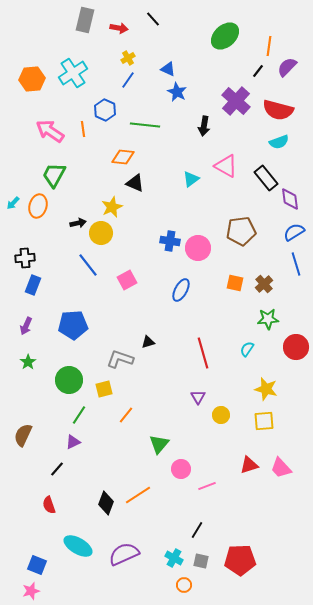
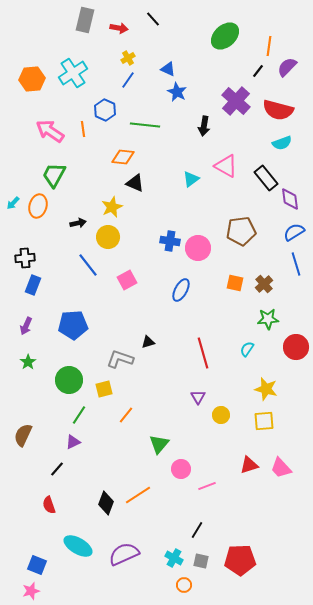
cyan semicircle at (279, 142): moved 3 px right, 1 px down
yellow circle at (101, 233): moved 7 px right, 4 px down
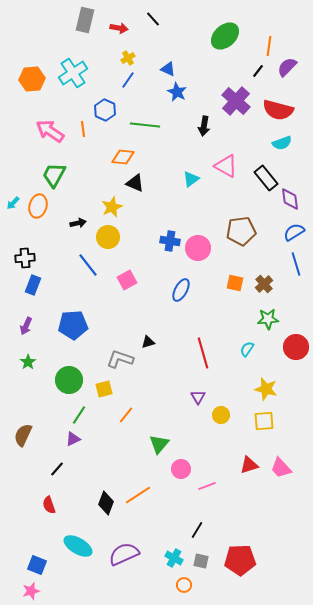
purple triangle at (73, 442): moved 3 px up
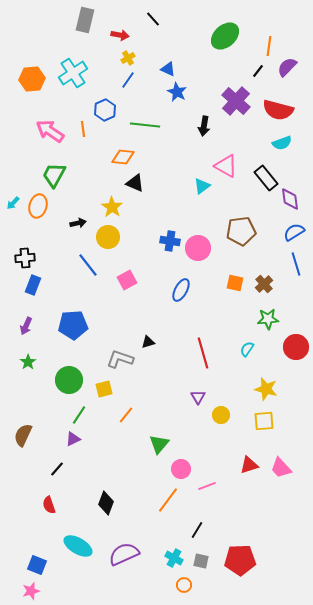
red arrow at (119, 28): moved 1 px right, 7 px down
blue hexagon at (105, 110): rotated 10 degrees clockwise
cyan triangle at (191, 179): moved 11 px right, 7 px down
yellow star at (112, 207): rotated 15 degrees counterclockwise
orange line at (138, 495): moved 30 px right, 5 px down; rotated 20 degrees counterclockwise
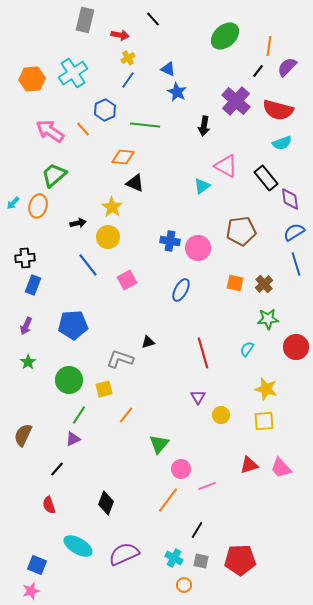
orange line at (83, 129): rotated 35 degrees counterclockwise
green trapezoid at (54, 175): rotated 20 degrees clockwise
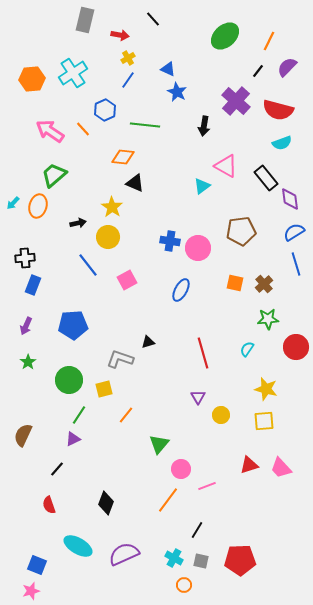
orange line at (269, 46): moved 5 px up; rotated 18 degrees clockwise
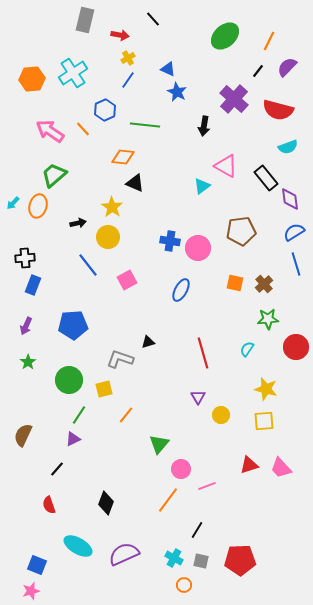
purple cross at (236, 101): moved 2 px left, 2 px up
cyan semicircle at (282, 143): moved 6 px right, 4 px down
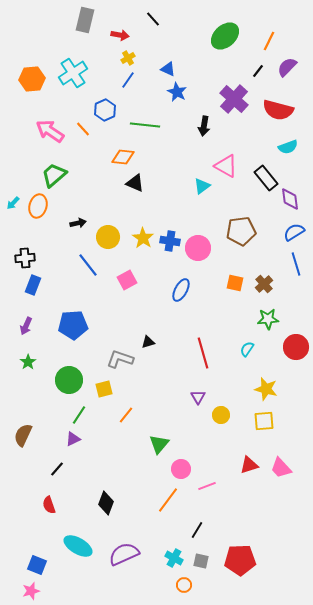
yellow star at (112, 207): moved 31 px right, 31 px down
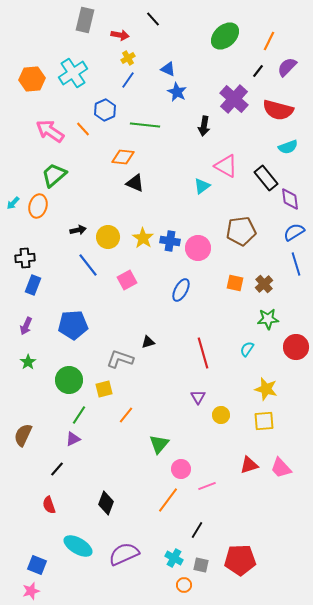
black arrow at (78, 223): moved 7 px down
gray square at (201, 561): moved 4 px down
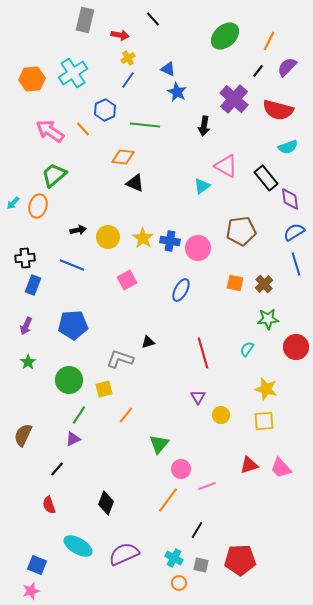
blue line at (88, 265): moved 16 px left; rotated 30 degrees counterclockwise
orange circle at (184, 585): moved 5 px left, 2 px up
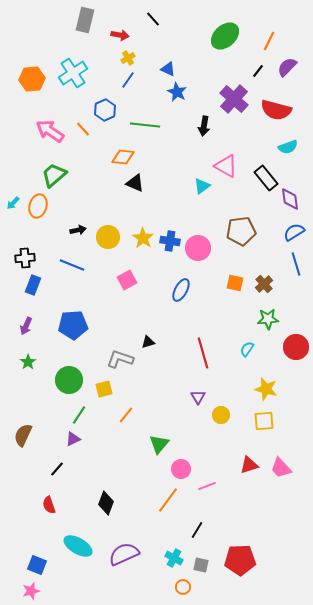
red semicircle at (278, 110): moved 2 px left
orange circle at (179, 583): moved 4 px right, 4 px down
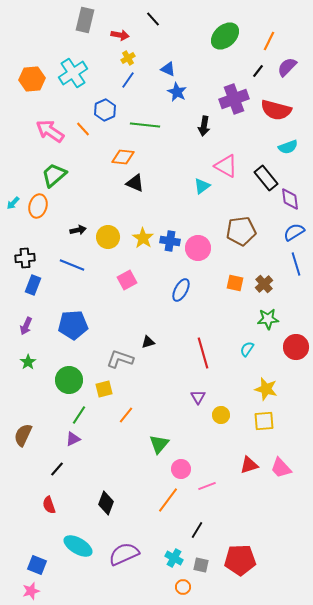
purple cross at (234, 99): rotated 28 degrees clockwise
